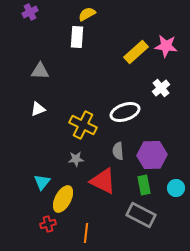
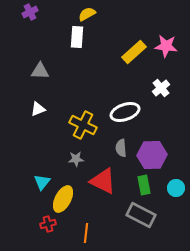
yellow rectangle: moved 2 px left
gray semicircle: moved 3 px right, 3 px up
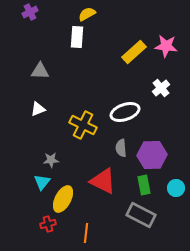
gray star: moved 25 px left, 1 px down
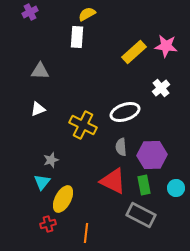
gray semicircle: moved 1 px up
gray star: rotated 14 degrees counterclockwise
red triangle: moved 10 px right
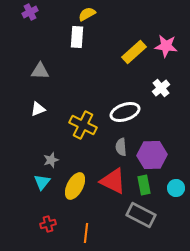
yellow ellipse: moved 12 px right, 13 px up
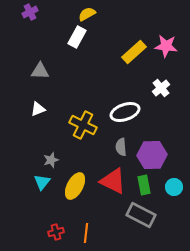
white rectangle: rotated 25 degrees clockwise
cyan circle: moved 2 px left, 1 px up
red cross: moved 8 px right, 8 px down
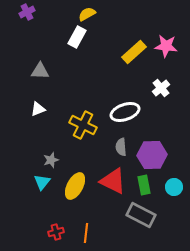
purple cross: moved 3 px left
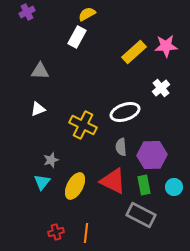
pink star: rotated 10 degrees counterclockwise
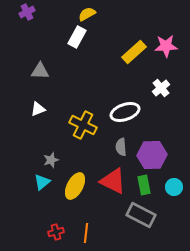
cyan triangle: rotated 12 degrees clockwise
